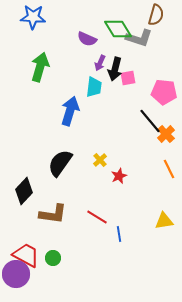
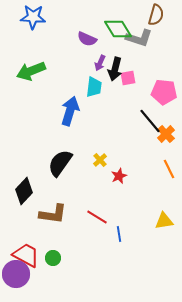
green arrow: moved 9 px left, 4 px down; rotated 128 degrees counterclockwise
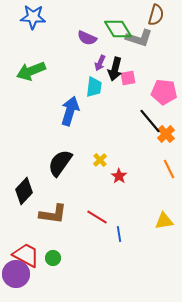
purple semicircle: moved 1 px up
red star: rotated 14 degrees counterclockwise
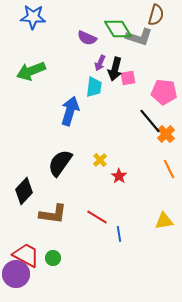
gray L-shape: moved 1 px up
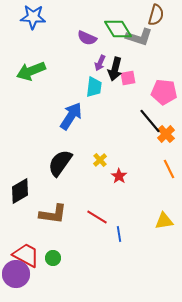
blue arrow: moved 1 px right, 5 px down; rotated 16 degrees clockwise
black diamond: moved 4 px left; rotated 16 degrees clockwise
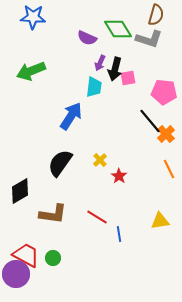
gray L-shape: moved 10 px right, 2 px down
yellow triangle: moved 4 px left
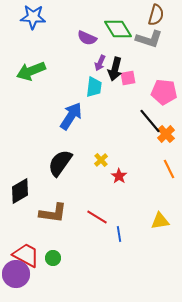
yellow cross: moved 1 px right
brown L-shape: moved 1 px up
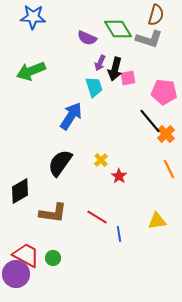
cyan trapezoid: rotated 25 degrees counterclockwise
yellow triangle: moved 3 px left
